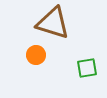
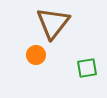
brown triangle: rotated 51 degrees clockwise
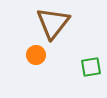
green square: moved 4 px right, 1 px up
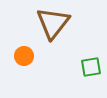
orange circle: moved 12 px left, 1 px down
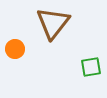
orange circle: moved 9 px left, 7 px up
